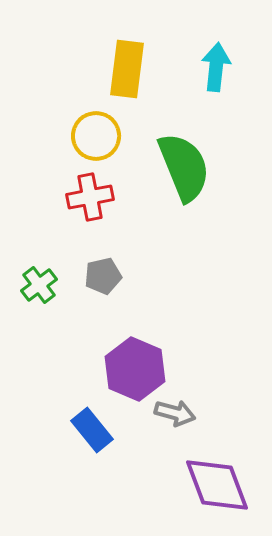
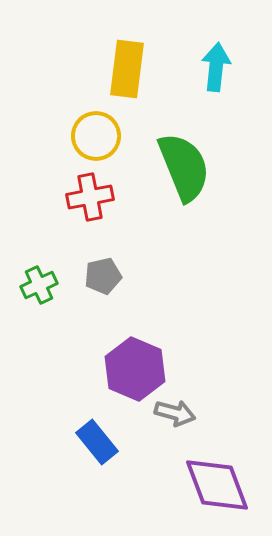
green cross: rotated 12 degrees clockwise
blue rectangle: moved 5 px right, 12 px down
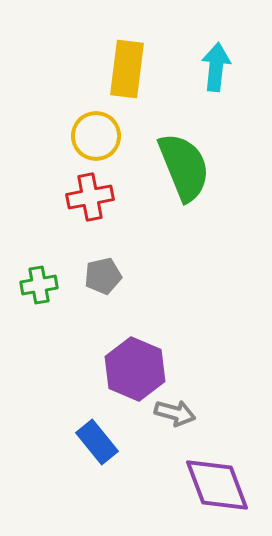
green cross: rotated 15 degrees clockwise
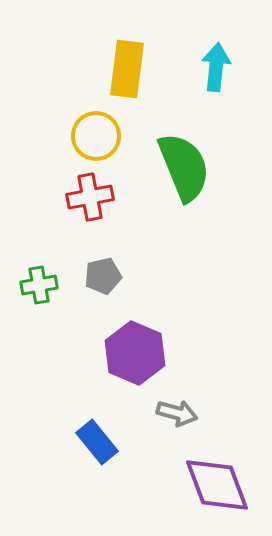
purple hexagon: moved 16 px up
gray arrow: moved 2 px right
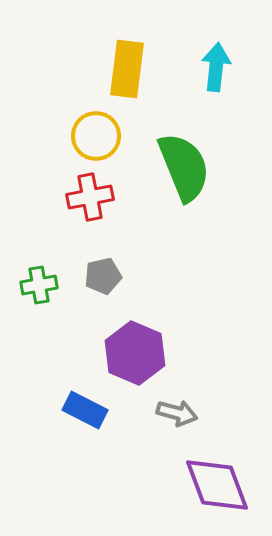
blue rectangle: moved 12 px left, 32 px up; rotated 24 degrees counterclockwise
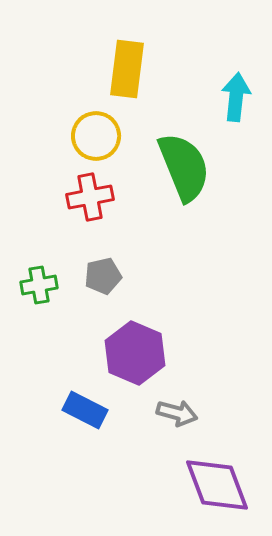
cyan arrow: moved 20 px right, 30 px down
